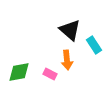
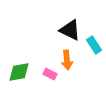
black triangle: rotated 15 degrees counterclockwise
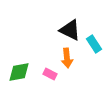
cyan rectangle: moved 1 px up
orange arrow: moved 2 px up
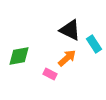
orange arrow: rotated 126 degrees counterclockwise
green diamond: moved 16 px up
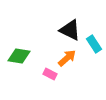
green diamond: rotated 20 degrees clockwise
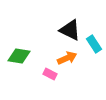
orange arrow: rotated 18 degrees clockwise
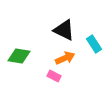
black triangle: moved 6 px left
orange arrow: moved 2 px left
pink rectangle: moved 4 px right, 2 px down
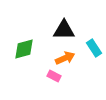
black triangle: rotated 25 degrees counterclockwise
cyan rectangle: moved 4 px down
green diamond: moved 5 px right, 7 px up; rotated 25 degrees counterclockwise
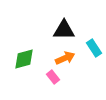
green diamond: moved 10 px down
pink rectangle: moved 1 px left, 1 px down; rotated 24 degrees clockwise
